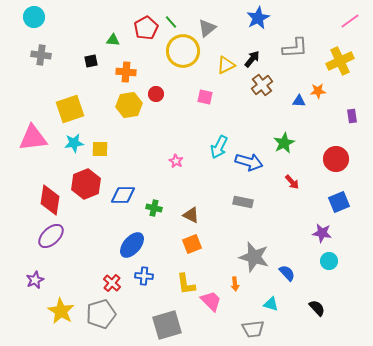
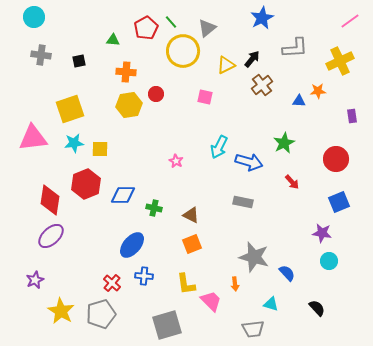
blue star at (258, 18): moved 4 px right
black square at (91, 61): moved 12 px left
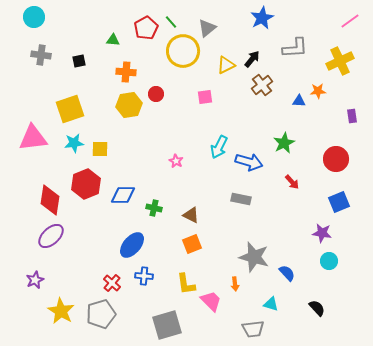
pink square at (205, 97): rotated 21 degrees counterclockwise
gray rectangle at (243, 202): moved 2 px left, 3 px up
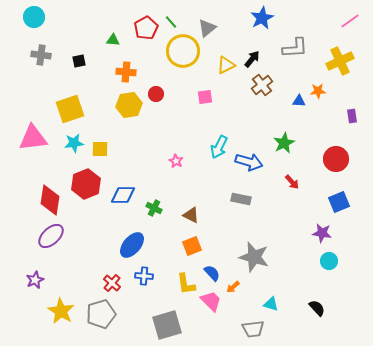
green cross at (154, 208): rotated 14 degrees clockwise
orange square at (192, 244): moved 2 px down
blue semicircle at (287, 273): moved 75 px left
orange arrow at (235, 284): moved 2 px left, 3 px down; rotated 56 degrees clockwise
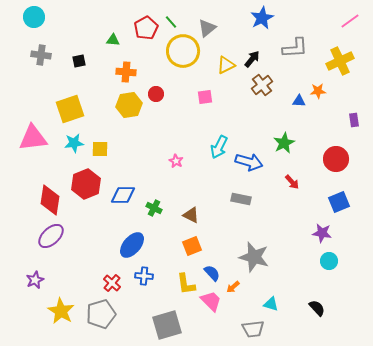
purple rectangle at (352, 116): moved 2 px right, 4 px down
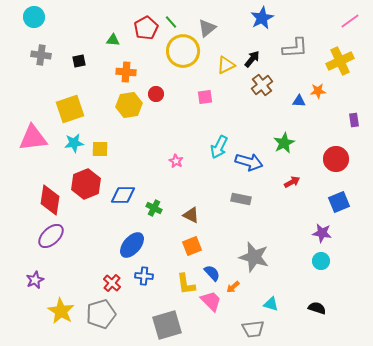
red arrow at (292, 182): rotated 77 degrees counterclockwise
cyan circle at (329, 261): moved 8 px left
black semicircle at (317, 308): rotated 30 degrees counterclockwise
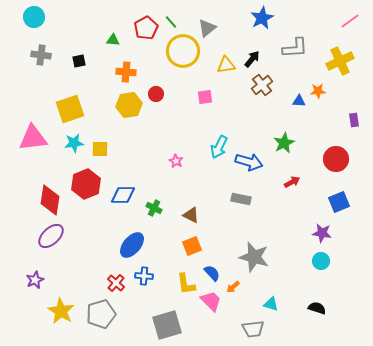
yellow triangle at (226, 65): rotated 18 degrees clockwise
red cross at (112, 283): moved 4 px right
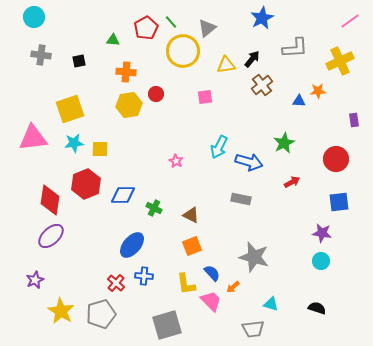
blue square at (339, 202): rotated 15 degrees clockwise
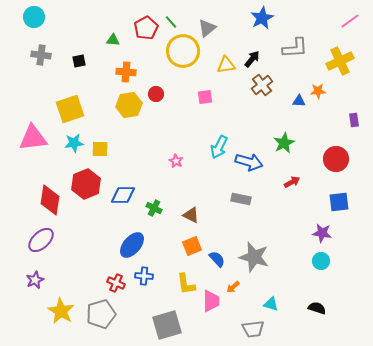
purple ellipse at (51, 236): moved 10 px left, 4 px down
blue semicircle at (212, 273): moved 5 px right, 14 px up
red cross at (116, 283): rotated 18 degrees counterclockwise
pink trapezoid at (211, 301): rotated 45 degrees clockwise
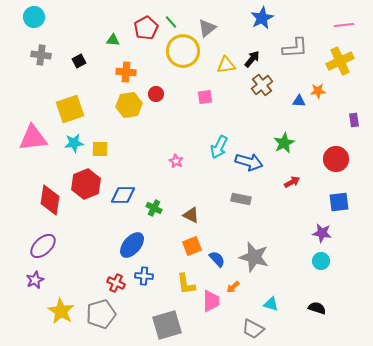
pink line at (350, 21): moved 6 px left, 4 px down; rotated 30 degrees clockwise
black square at (79, 61): rotated 16 degrees counterclockwise
purple ellipse at (41, 240): moved 2 px right, 6 px down
gray trapezoid at (253, 329): rotated 35 degrees clockwise
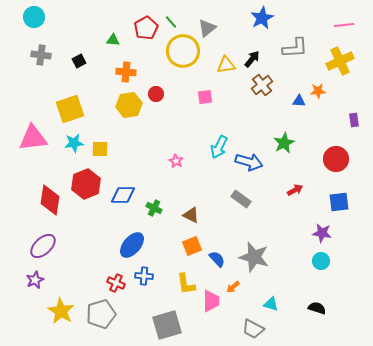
red arrow at (292, 182): moved 3 px right, 8 px down
gray rectangle at (241, 199): rotated 24 degrees clockwise
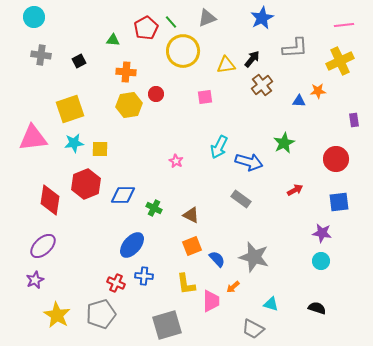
gray triangle at (207, 28): moved 10 px up; rotated 18 degrees clockwise
yellow star at (61, 311): moved 4 px left, 4 px down
